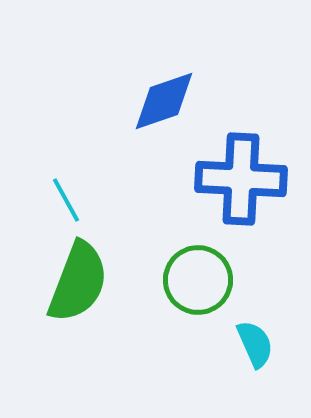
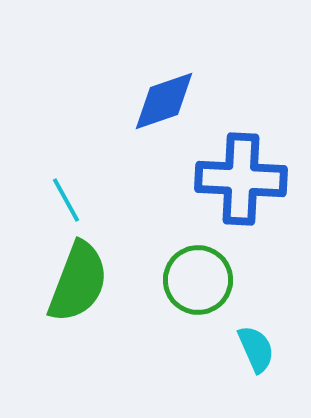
cyan semicircle: moved 1 px right, 5 px down
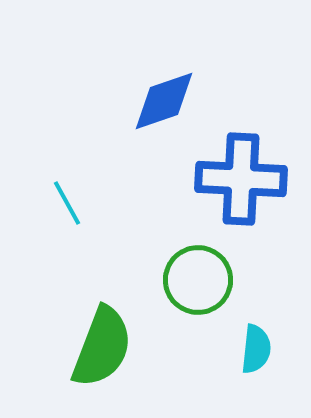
cyan line: moved 1 px right, 3 px down
green semicircle: moved 24 px right, 65 px down
cyan semicircle: rotated 30 degrees clockwise
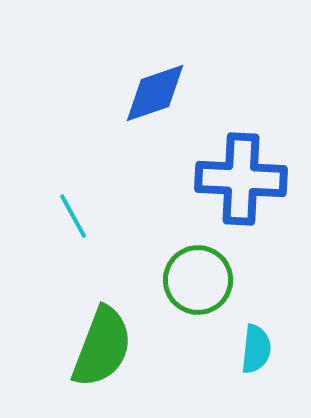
blue diamond: moved 9 px left, 8 px up
cyan line: moved 6 px right, 13 px down
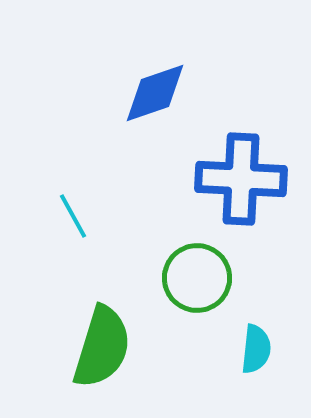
green circle: moved 1 px left, 2 px up
green semicircle: rotated 4 degrees counterclockwise
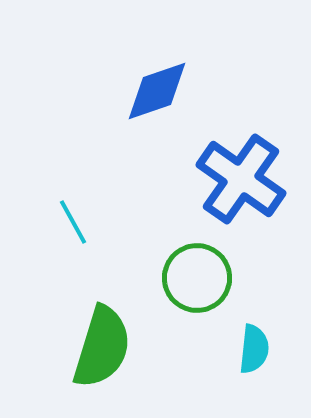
blue diamond: moved 2 px right, 2 px up
blue cross: rotated 32 degrees clockwise
cyan line: moved 6 px down
cyan semicircle: moved 2 px left
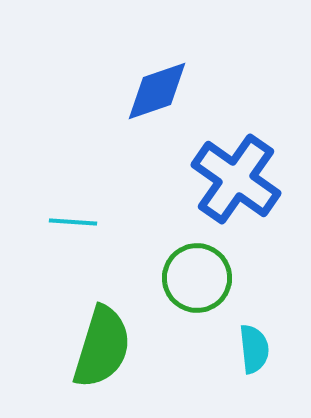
blue cross: moved 5 px left
cyan line: rotated 57 degrees counterclockwise
cyan semicircle: rotated 12 degrees counterclockwise
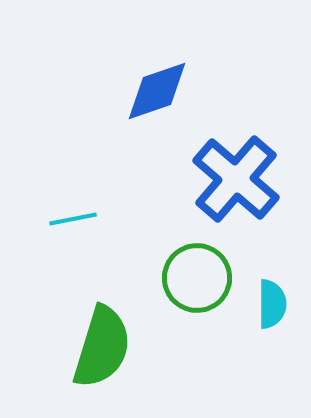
blue cross: rotated 6 degrees clockwise
cyan line: moved 3 px up; rotated 15 degrees counterclockwise
cyan semicircle: moved 18 px right, 45 px up; rotated 6 degrees clockwise
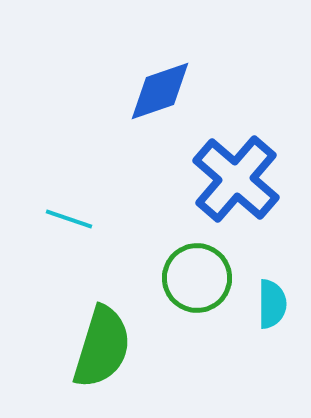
blue diamond: moved 3 px right
cyan line: moved 4 px left; rotated 30 degrees clockwise
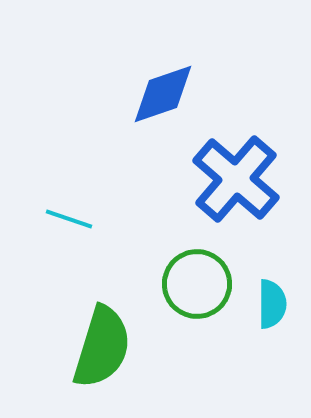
blue diamond: moved 3 px right, 3 px down
green circle: moved 6 px down
